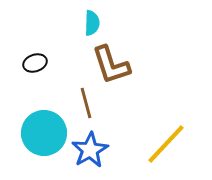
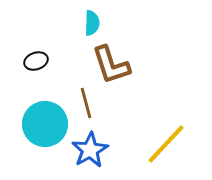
black ellipse: moved 1 px right, 2 px up
cyan circle: moved 1 px right, 9 px up
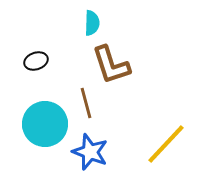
blue star: moved 2 px down; rotated 21 degrees counterclockwise
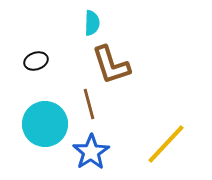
brown line: moved 3 px right, 1 px down
blue star: moved 1 px right; rotated 18 degrees clockwise
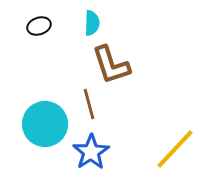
black ellipse: moved 3 px right, 35 px up
yellow line: moved 9 px right, 5 px down
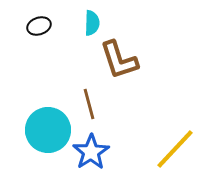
brown L-shape: moved 8 px right, 5 px up
cyan circle: moved 3 px right, 6 px down
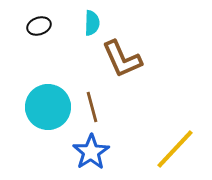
brown L-shape: moved 3 px right, 1 px up; rotated 6 degrees counterclockwise
brown line: moved 3 px right, 3 px down
cyan circle: moved 23 px up
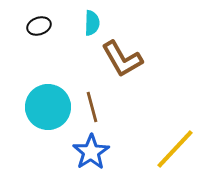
brown L-shape: rotated 6 degrees counterclockwise
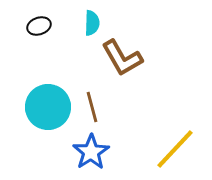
brown L-shape: moved 1 px up
